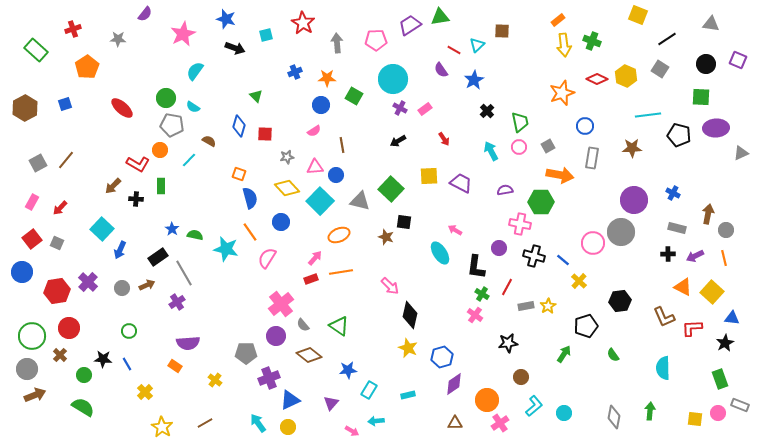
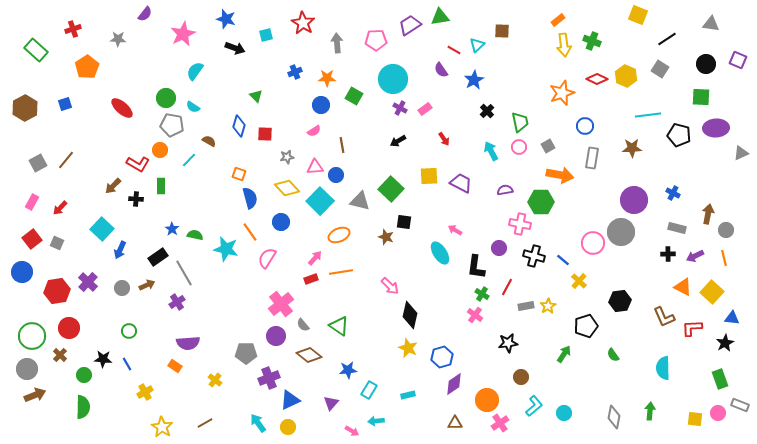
yellow cross at (145, 392): rotated 14 degrees clockwise
green semicircle at (83, 407): rotated 60 degrees clockwise
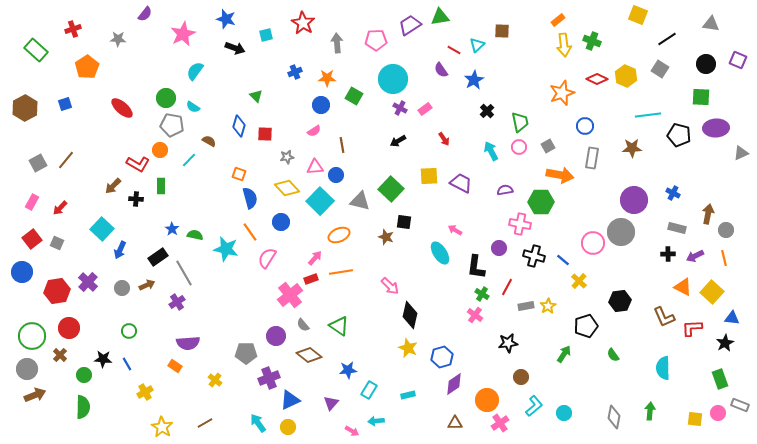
pink cross at (281, 304): moved 9 px right, 9 px up
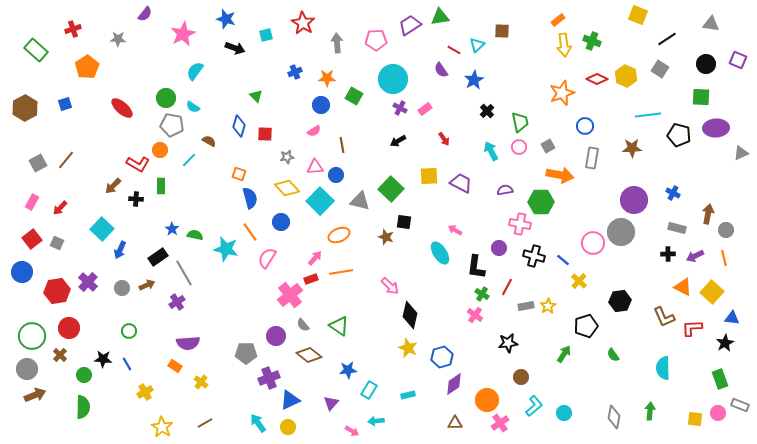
yellow cross at (215, 380): moved 14 px left, 2 px down
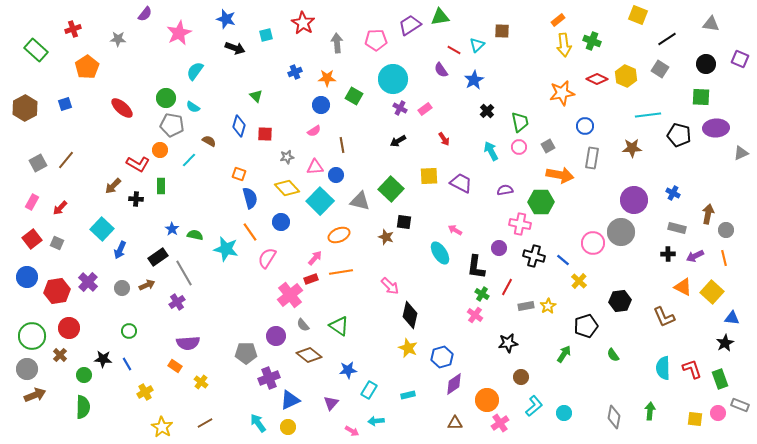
pink star at (183, 34): moved 4 px left, 1 px up
purple square at (738, 60): moved 2 px right, 1 px up
orange star at (562, 93): rotated 10 degrees clockwise
blue circle at (22, 272): moved 5 px right, 5 px down
red L-shape at (692, 328): moved 41 px down; rotated 75 degrees clockwise
